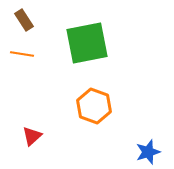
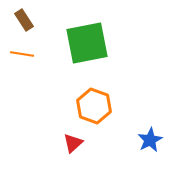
red triangle: moved 41 px right, 7 px down
blue star: moved 2 px right, 12 px up; rotated 10 degrees counterclockwise
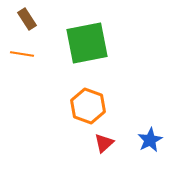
brown rectangle: moved 3 px right, 1 px up
orange hexagon: moved 6 px left
red triangle: moved 31 px right
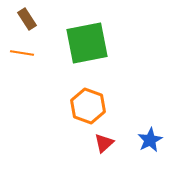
orange line: moved 1 px up
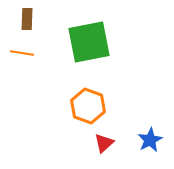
brown rectangle: rotated 35 degrees clockwise
green square: moved 2 px right, 1 px up
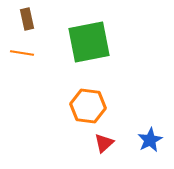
brown rectangle: rotated 15 degrees counterclockwise
orange hexagon: rotated 12 degrees counterclockwise
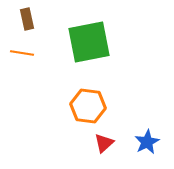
blue star: moved 3 px left, 2 px down
